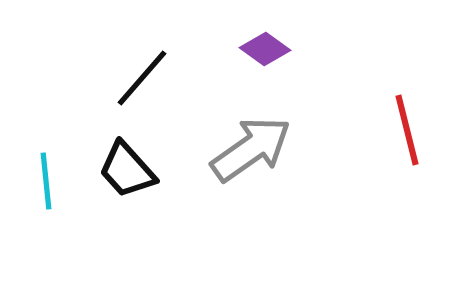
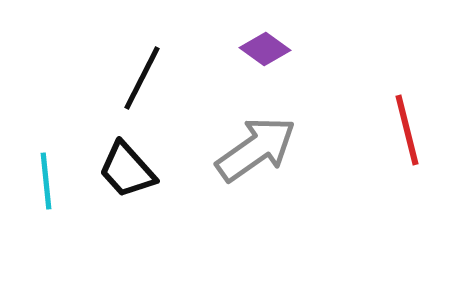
black line: rotated 14 degrees counterclockwise
gray arrow: moved 5 px right
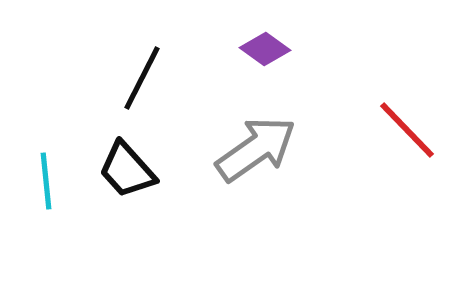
red line: rotated 30 degrees counterclockwise
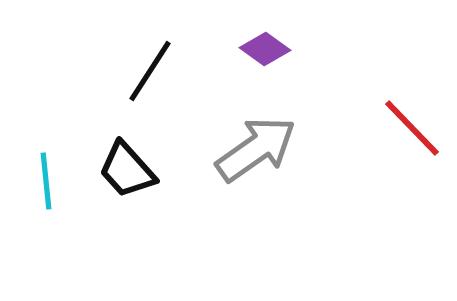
black line: moved 8 px right, 7 px up; rotated 6 degrees clockwise
red line: moved 5 px right, 2 px up
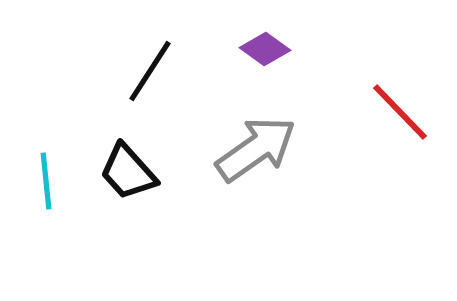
red line: moved 12 px left, 16 px up
black trapezoid: moved 1 px right, 2 px down
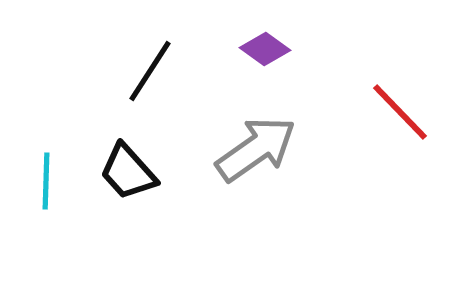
cyan line: rotated 8 degrees clockwise
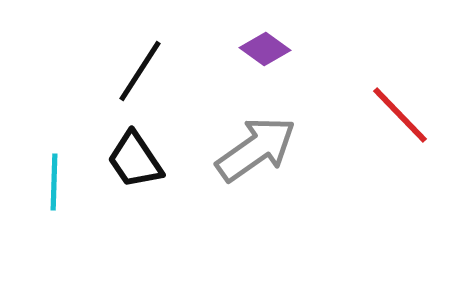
black line: moved 10 px left
red line: moved 3 px down
black trapezoid: moved 7 px right, 12 px up; rotated 8 degrees clockwise
cyan line: moved 8 px right, 1 px down
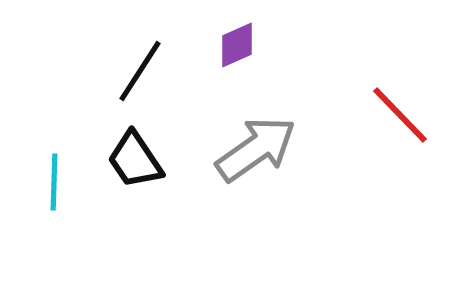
purple diamond: moved 28 px left, 4 px up; rotated 60 degrees counterclockwise
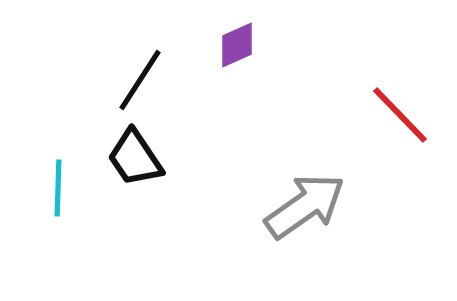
black line: moved 9 px down
gray arrow: moved 49 px right, 57 px down
black trapezoid: moved 2 px up
cyan line: moved 4 px right, 6 px down
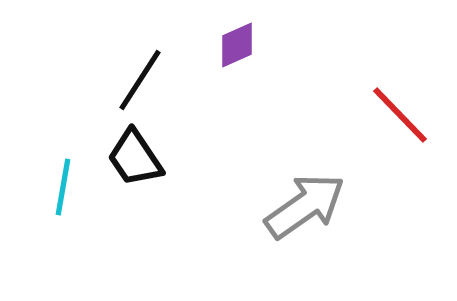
cyan line: moved 5 px right, 1 px up; rotated 8 degrees clockwise
